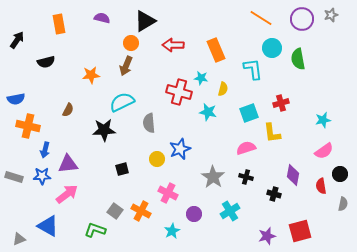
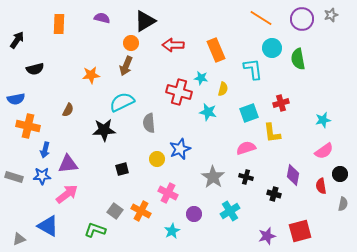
orange rectangle at (59, 24): rotated 12 degrees clockwise
black semicircle at (46, 62): moved 11 px left, 7 px down
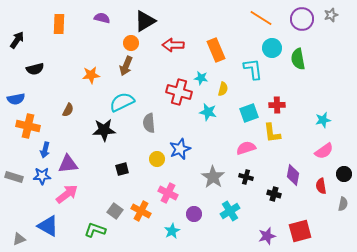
red cross at (281, 103): moved 4 px left, 2 px down; rotated 14 degrees clockwise
black circle at (340, 174): moved 4 px right
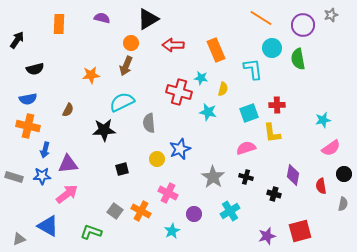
purple circle at (302, 19): moved 1 px right, 6 px down
black triangle at (145, 21): moved 3 px right, 2 px up
blue semicircle at (16, 99): moved 12 px right
pink semicircle at (324, 151): moved 7 px right, 3 px up
green L-shape at (95, 230): moved 4 px left, 2 px down
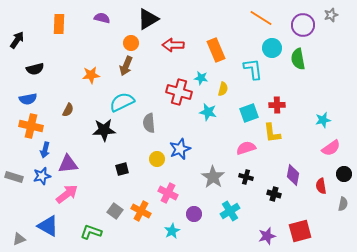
orange cross at (28, 126): moved 3 px right
blue star at (42, 176): rotated 12 degrees counterclockwise
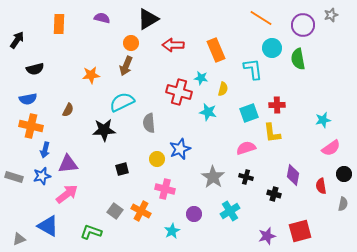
pink cross at (168, 193): moved 3 px left, 4 px up; rotated 12 degrees counterclockwise
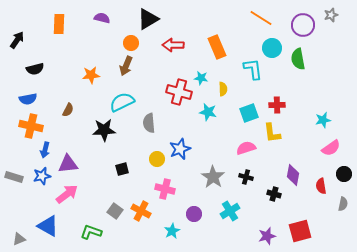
orange rectangle at (216, 50): moved 1 px right, 3 px up
yellow semicircle at (223, 89): rotated 16 degrees counterclockwise
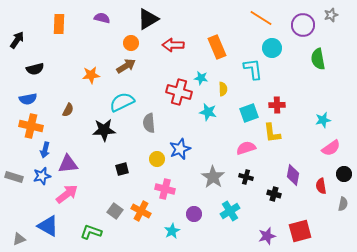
green semicircle at (298, 59): moved 20 px right
brown arrow at (126, 66): rotated 144 degrees counterclockwise
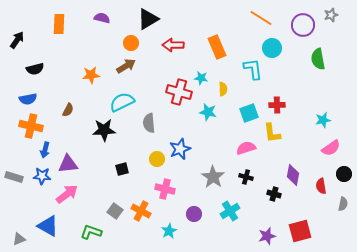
blue star at (42, 176): rotated 18 degrees clockwise
cyan star at (172, 231): moved 3 px left
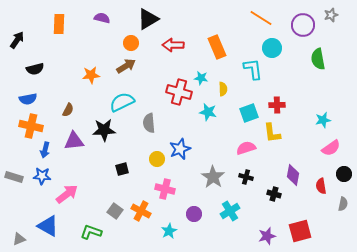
purple triangle at (68, 164): moved 6 px right, 23 px up
